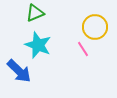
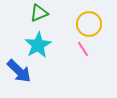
green triangle: moved 4 px right
yellow circle: moved 6 px left, 3 px up
cyan star: rotated 20 degrees clockwise
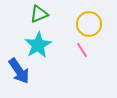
green triangle: moved 1 px down
pink line: moved 1 px left, 1 px down
blue arrow: rotated 12 degrees clockwise
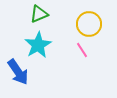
blue arrow: moved 1 px left, 1 px down
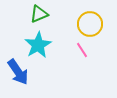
yellow circle: moved 1 px right
